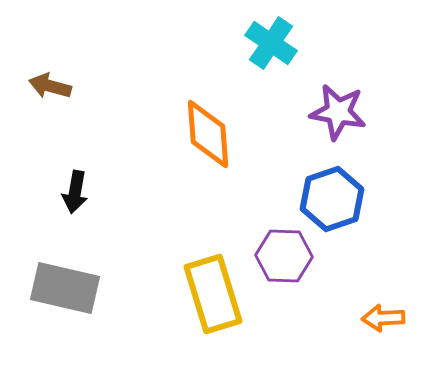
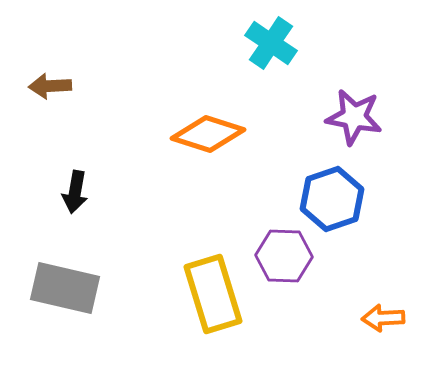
brown arrow: rotated 18 degrees counterclockwise
purple star: moved 16 px right, 5 px down
orange diamond: rotated 68 degrees counterclockwise
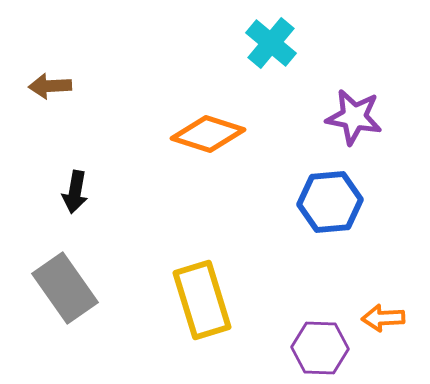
cyan cross: rotated 6 degrees clockwise
blue hexagon: moved 2 px left, 3 px down; rotated 14 degrees clockwise
purple hexagon: moved 36 px right, 92 px down
gray rectangle: rotated 42 degrees clockwise
yellow rectangle: moved 11 px left, 6 px down
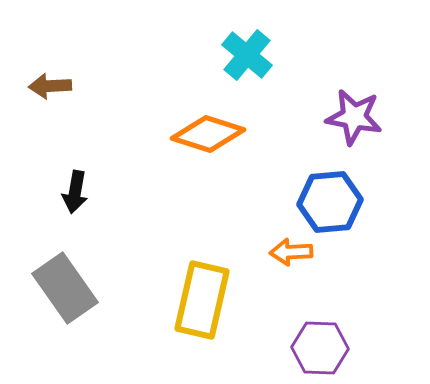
cyan cross: moved 24 px left, 12 px down
yellow rectangle: rotated 30 degrees clockwise
orange arrow: moved 92 px left, 66 px up
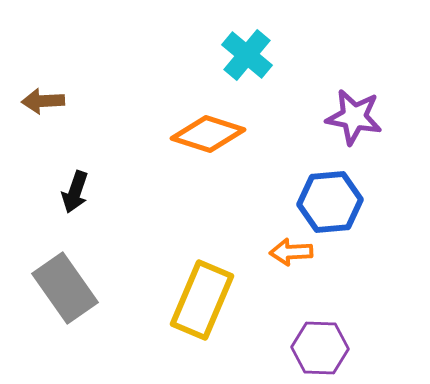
brown arrow: moved 7 px left, 15 px down
black arrow: rotated 9 degrees clockwise
yellow rectangle: rotated 10 degrees clockwise
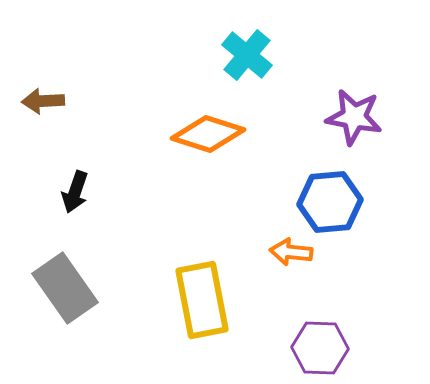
orange arrow: rotated 9 degrees clockwise
yellow rectangle: rotated 34 degrees counterclockwise
